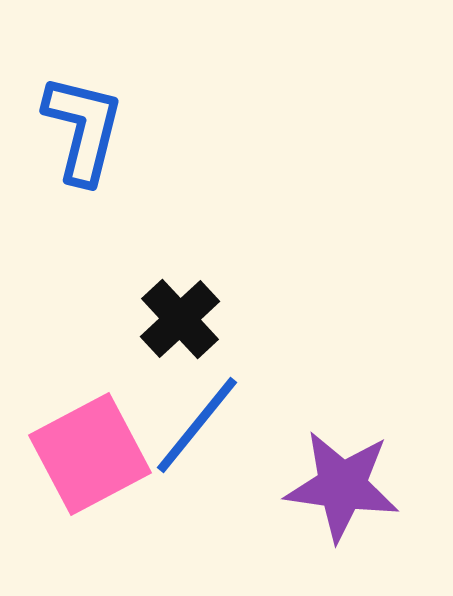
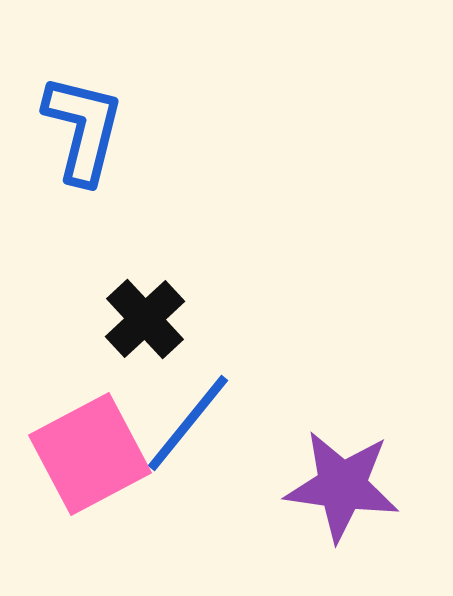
black cross: moved 35 px left
blue line: moved 9 px left, 2 px up
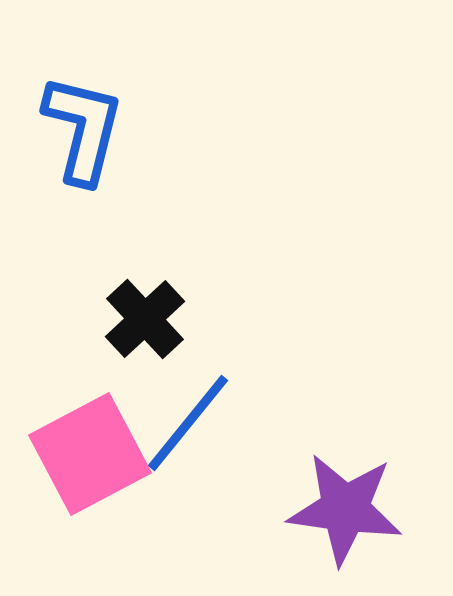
purple star: moved 3 px right, 23 px down
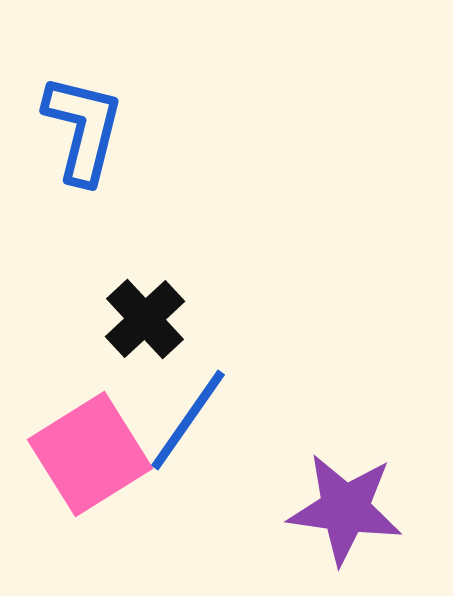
blue line: moved 3 px up; rotated 4 degrees counterclockwise
pink square: rotated 4 degrees counterclockwise
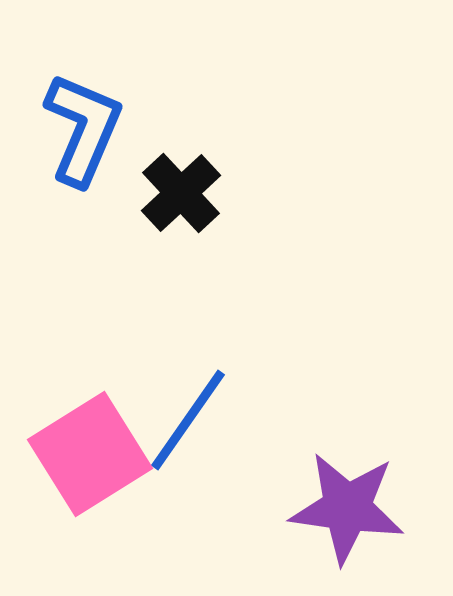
blue L-shape: rotated 9 degrees clockwise
black cross: moved 36 px right, 126 px up
purple star: moved 2 px right, 1 px up
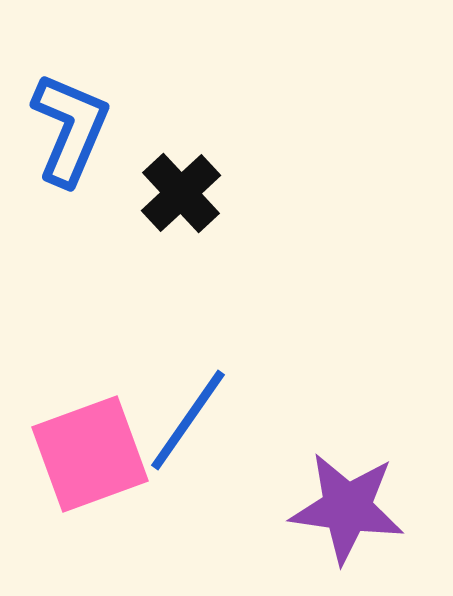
blue L-shape: moved 13 px left
pink square: rotated 12 degrees clockwise
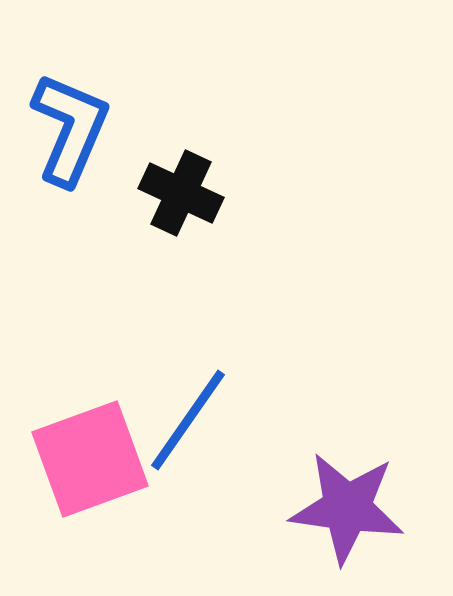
black cross: rotated 22 degrees counterclockwise
pink square: moved 5 px down
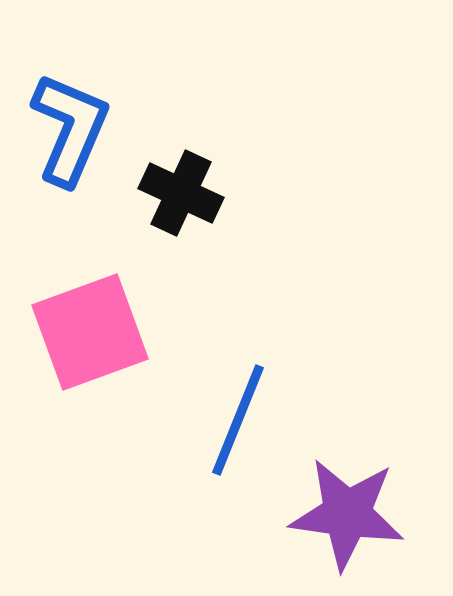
blue line: moved 50 px right; rotated 13 degrees counterclockwise
pink square: moved 127 px up
purple star: moved 6 px down
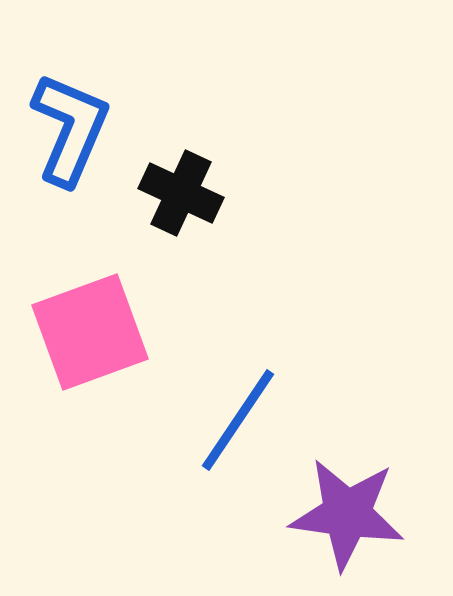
blue line: rotated 12 degrees clockwise
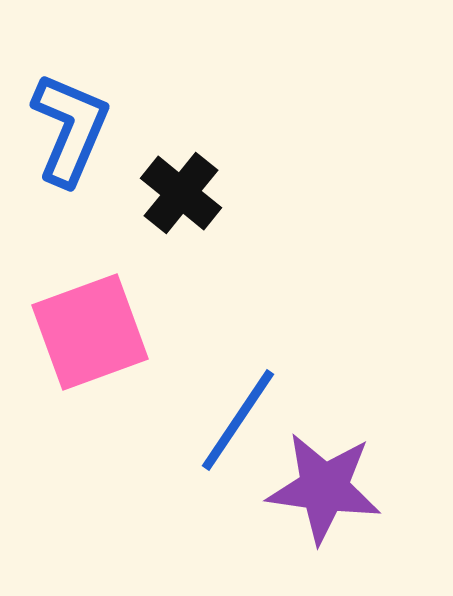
black cross: rotated 14 degrees clockwise
purple star: moved 23 px left, 26 px up
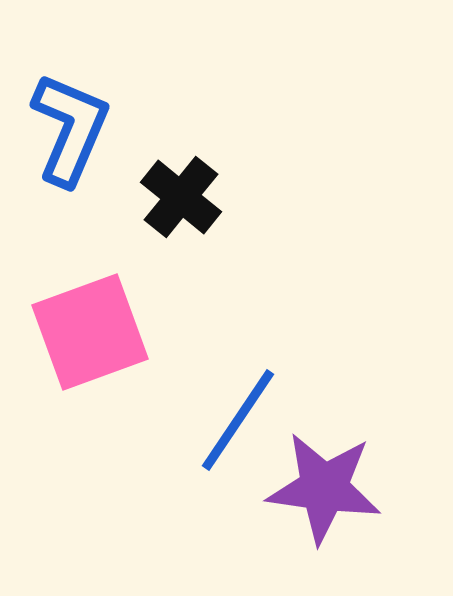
black cross: moved 4 px down
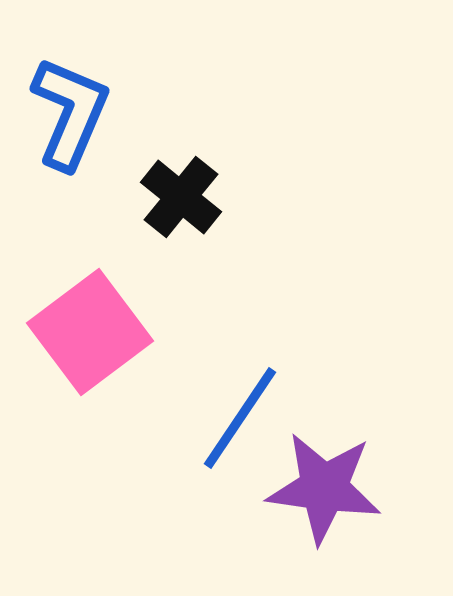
blue L-shape: moved 16 px up
pink square: rotated 17 degrees counterclockwise
blue line: moved 2 px right, 2 px up
